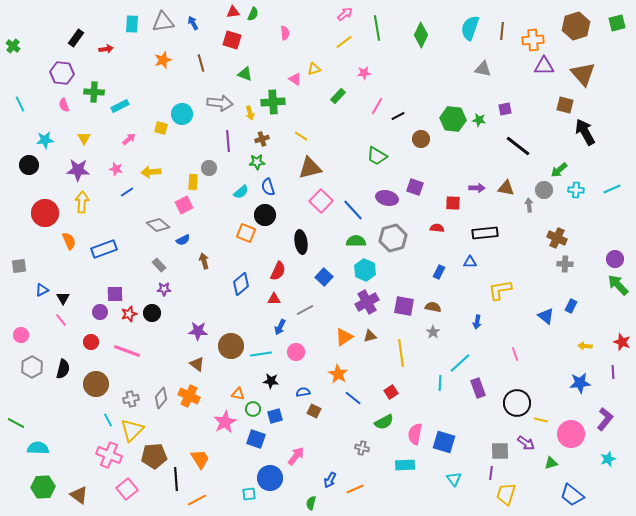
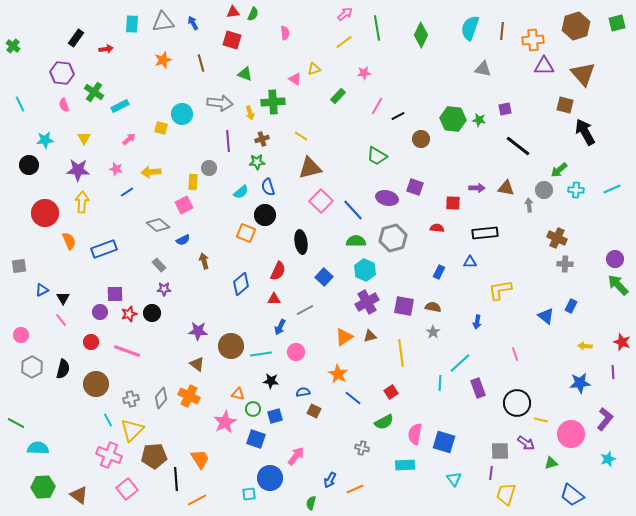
green cross at (94, 92): rotated 30 degrees clockwise
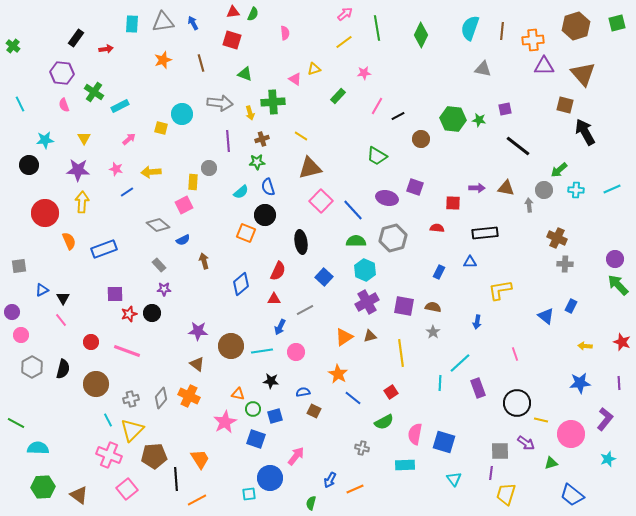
purple circle at (100, 312): moved 88 px left
cyan line at (261, 354): moved 1 px right, 3 px up
purple line at (613, 372): moved 6 px right, 11 px down
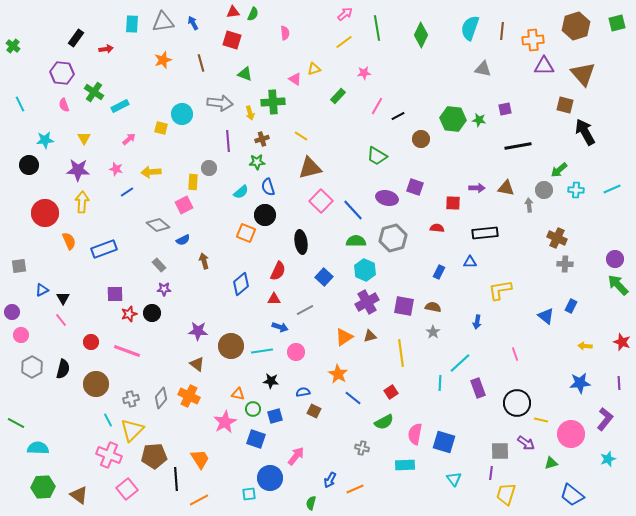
black line at (518, 146): rotated 48 degrees counterclockwise
blue arrow at (280, 327): rotated 98 degrees counterclockwise
orange line at (197, 500): moved 2 px right
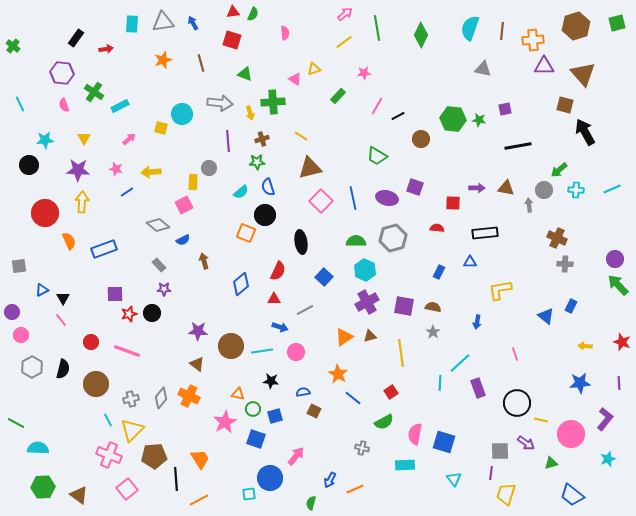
blue line at (353, 210): moved 12 px up; rotated 30 degrees clockwise
